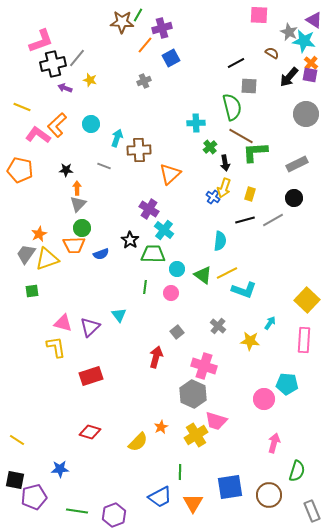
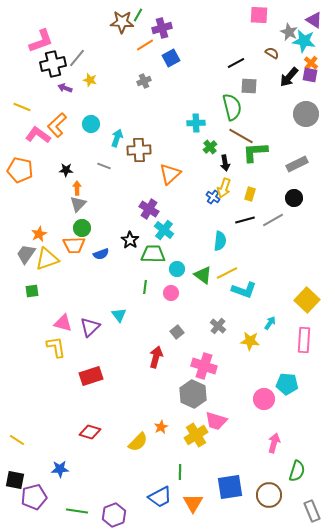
orange line at (145, 45): rotated 18 degrees clockwise
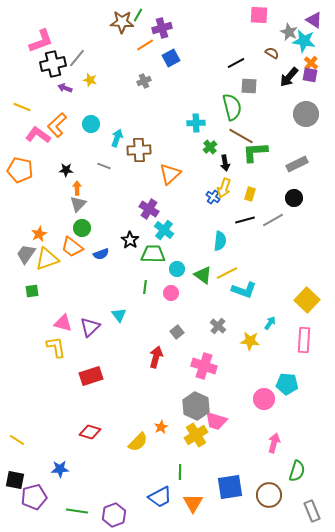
orange trapezoid at (74, 245): moved 2 px left, 2 px down; rotated 40 degrees clockwise
gray hexagon at (193, 394): moved 3 px right, 12 px down
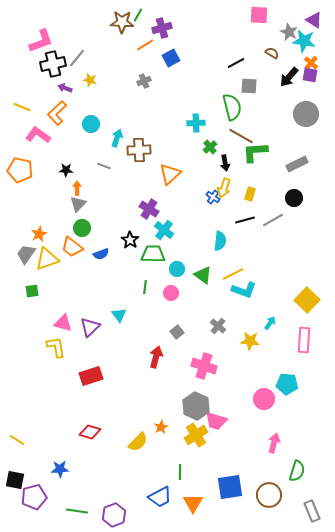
orange L-shape at (57, 125): moved 12 px up
yellow line at (227, 273): moved 6 px right, 1 px down
